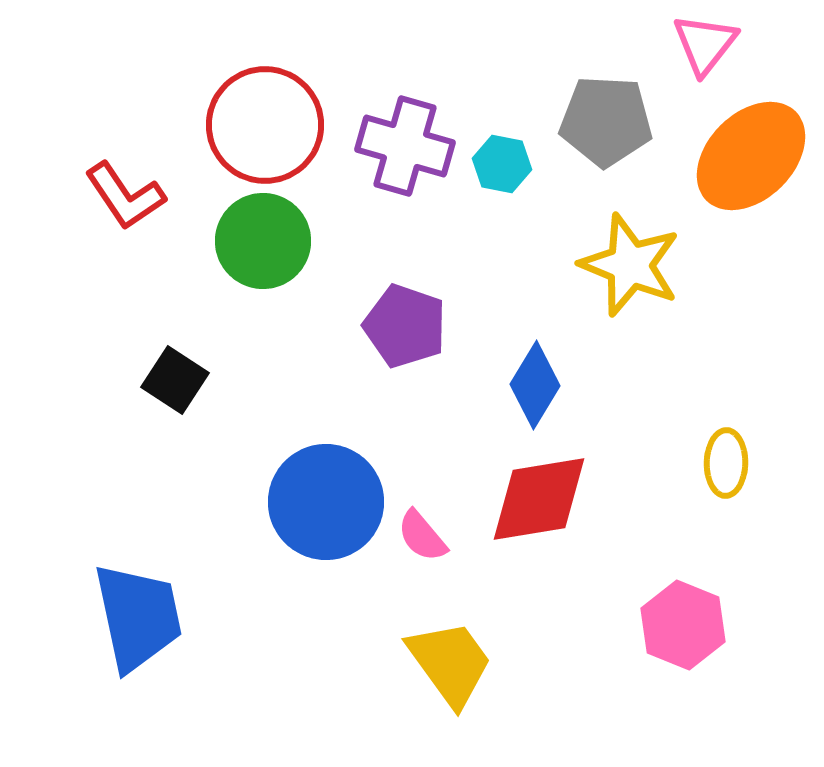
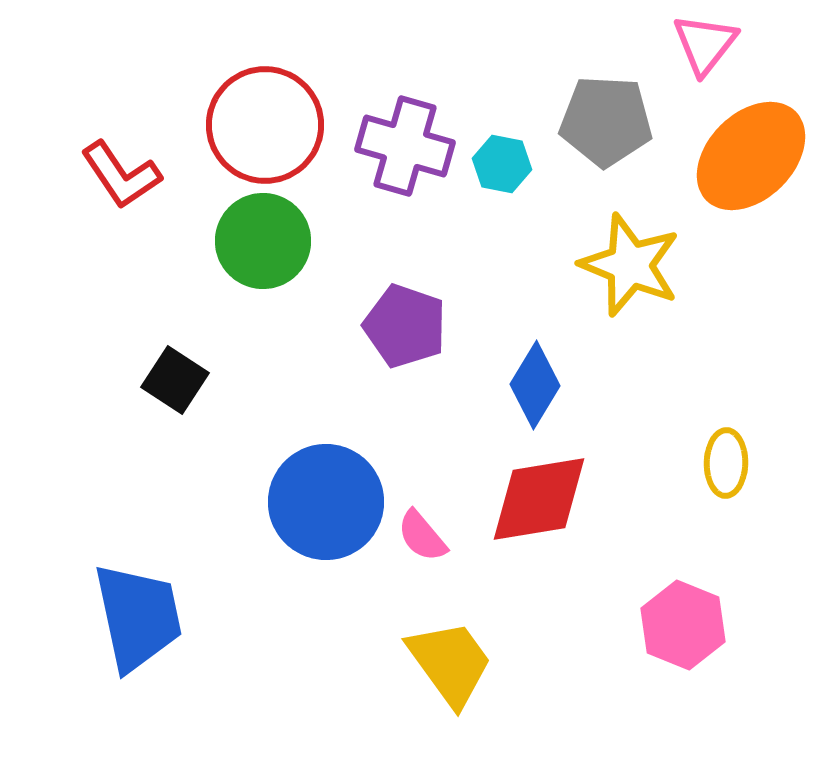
red L-shape: moved 4 px left, 21 px up
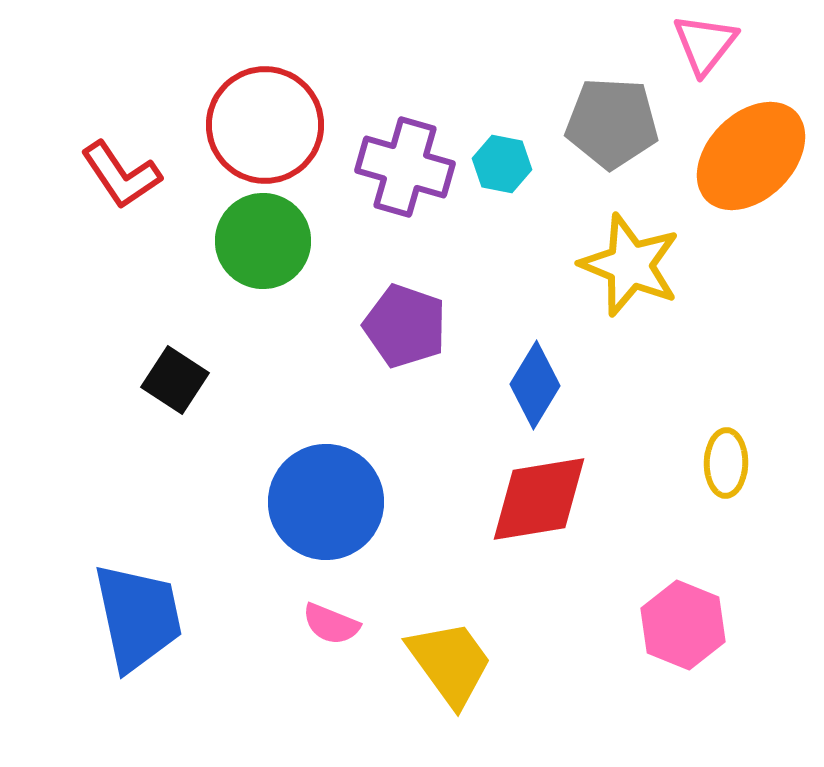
gray pentagon: moved 6 px right, 2 px down
purple cross: moved 21 px down
pink semicircle: moved 91 px left, 88 px down; rotated 28 degrees counterclockwise
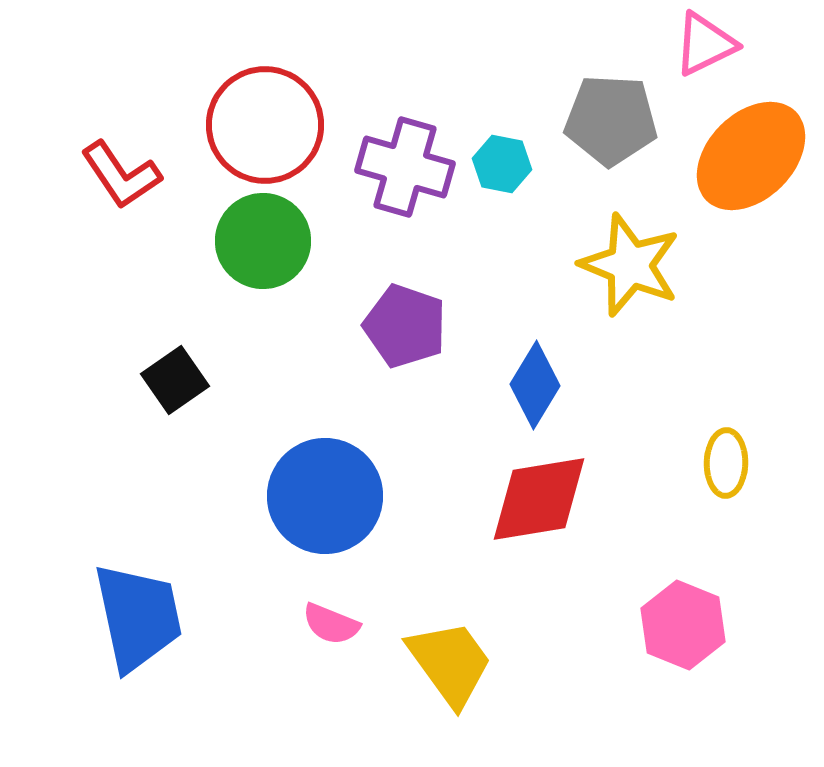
pink triangle: rotated 26 degrees clockwise
gray pentagon: moved 1 px left, 3 px up
black square: rotated 22 degrees clockwise
blue circle: moved 1 px left, 6 px up
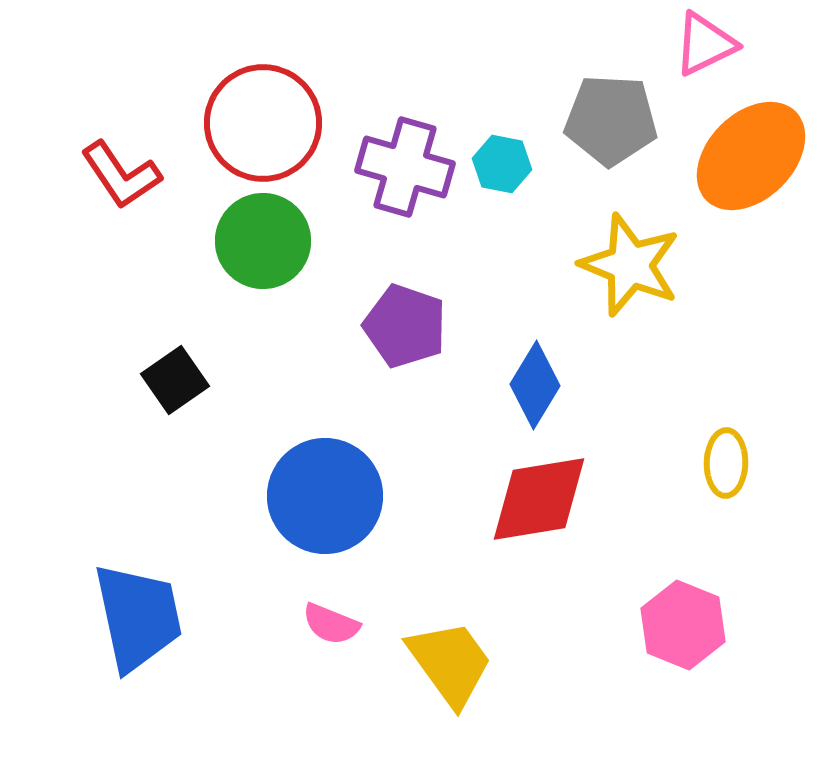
red circle: moved 2 px left, 2 px up
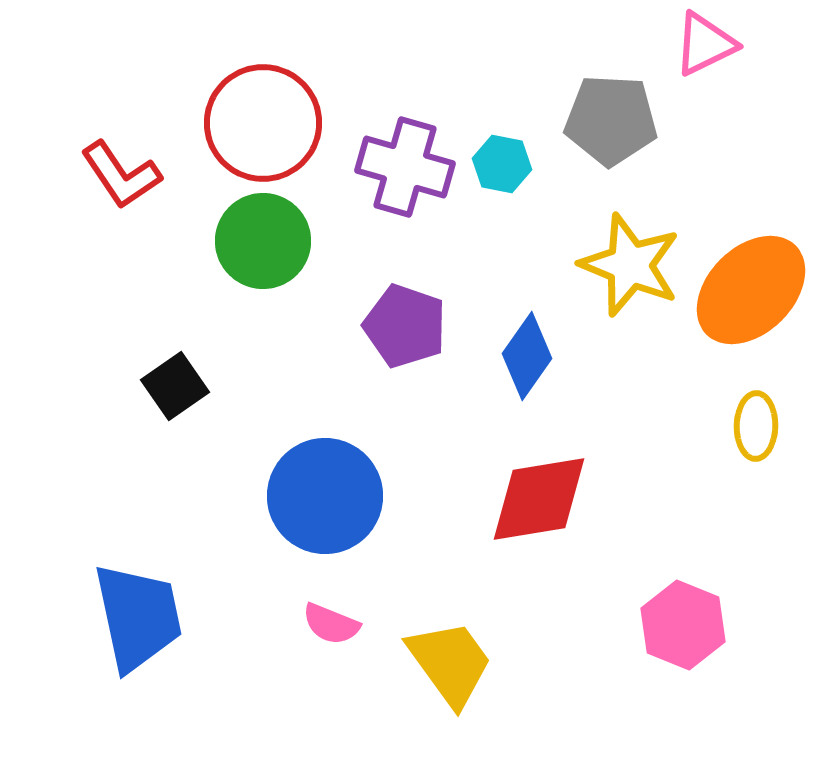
orange ellipse: moved 134 px down
black square: moved 6 px down
blue diamond: moved 8 px left, 29 px up; rotated 4 degrees clockwise
yellow ellipse: moved 30 px right, 37 px up
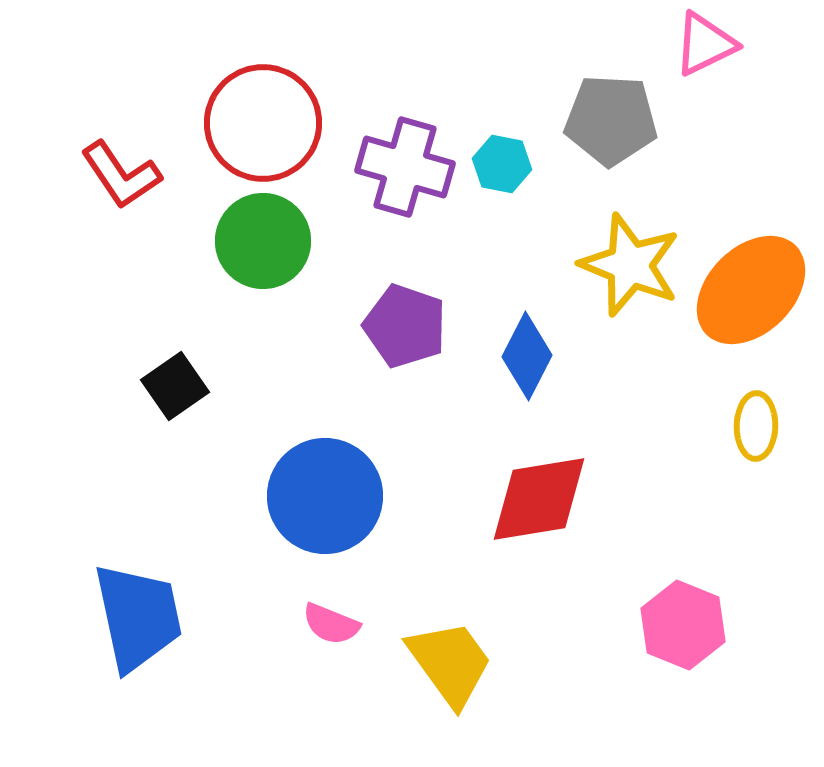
blue diamond: rotated 8 degrees counterclockwise
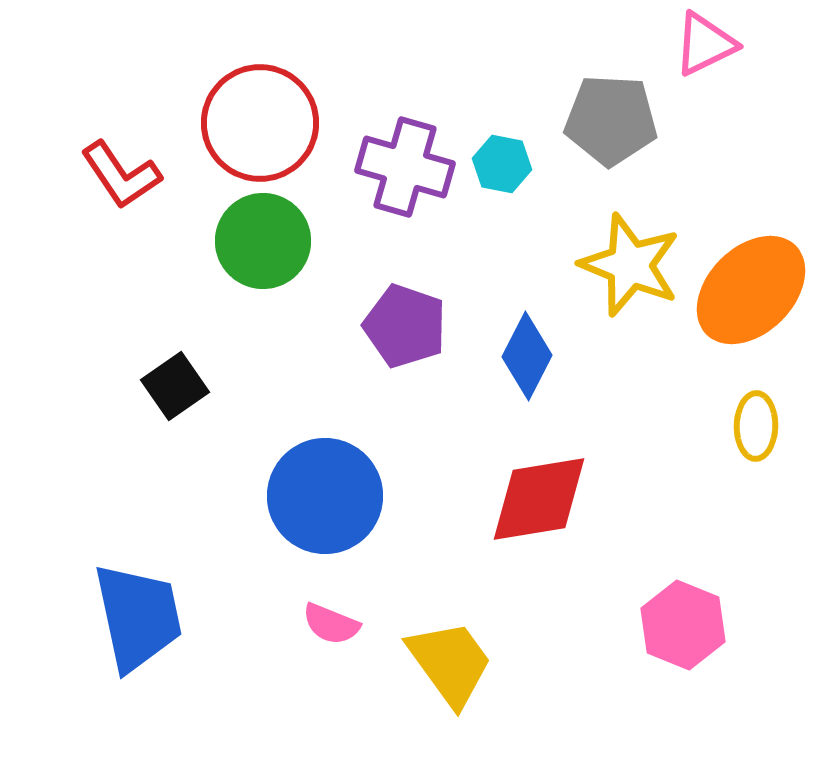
red circle: moved 3 px left
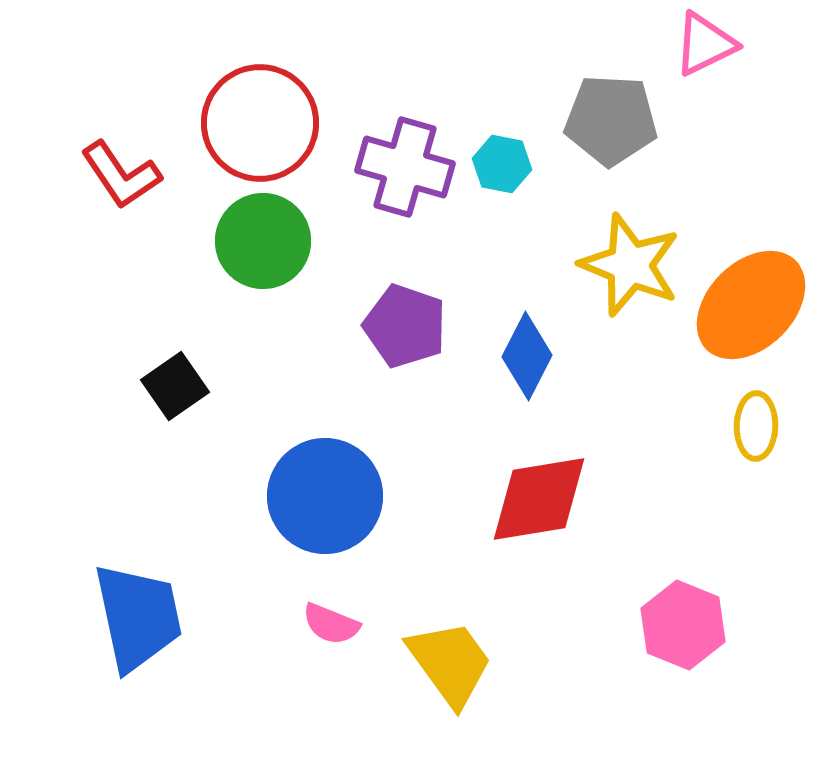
orange ellipse: moved 15 px down
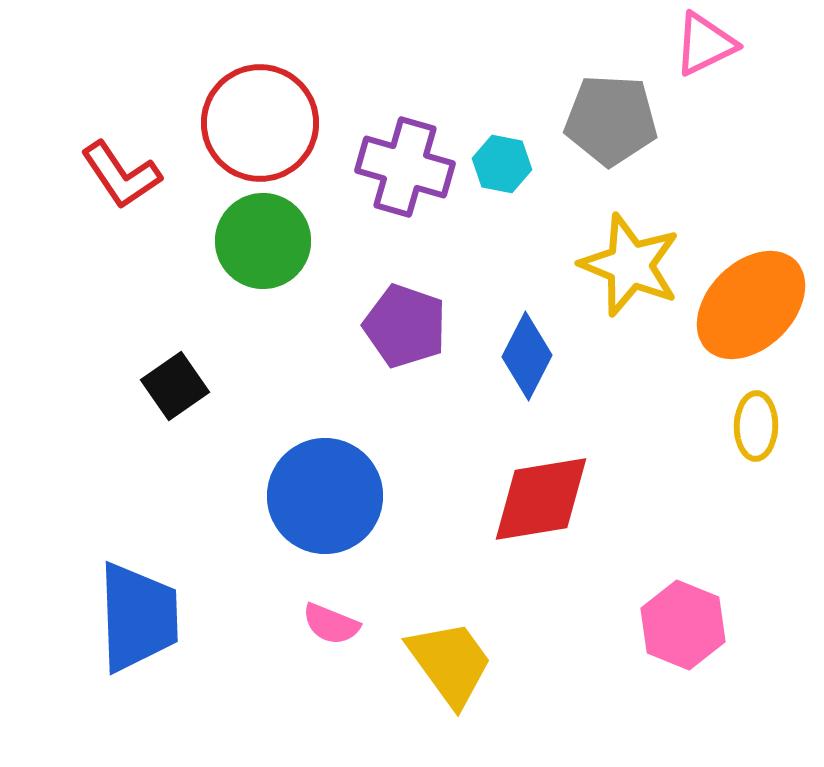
red diamond: moved 2 px right
blue trapezoid: rotated 10 degrees clockwise
